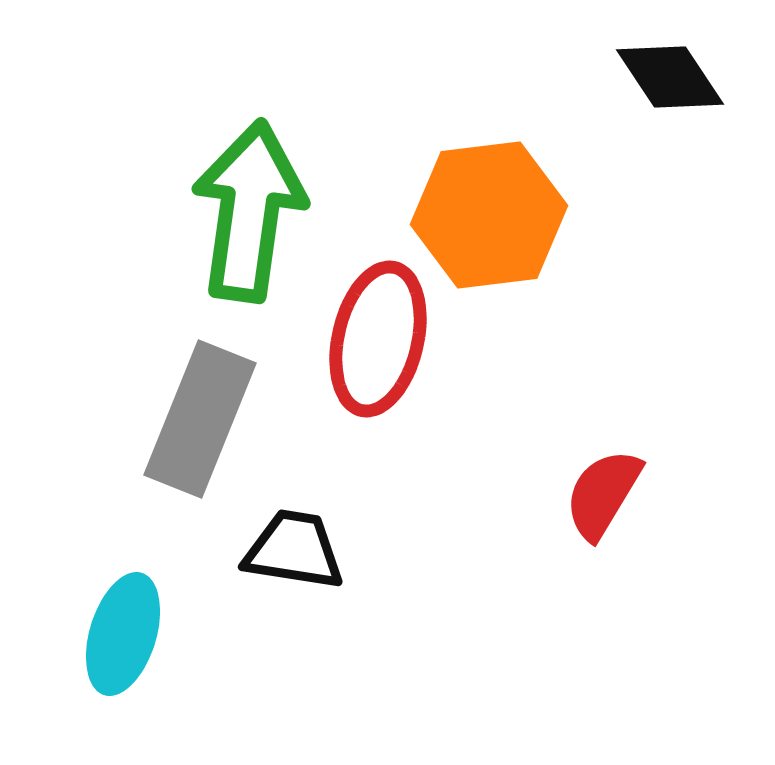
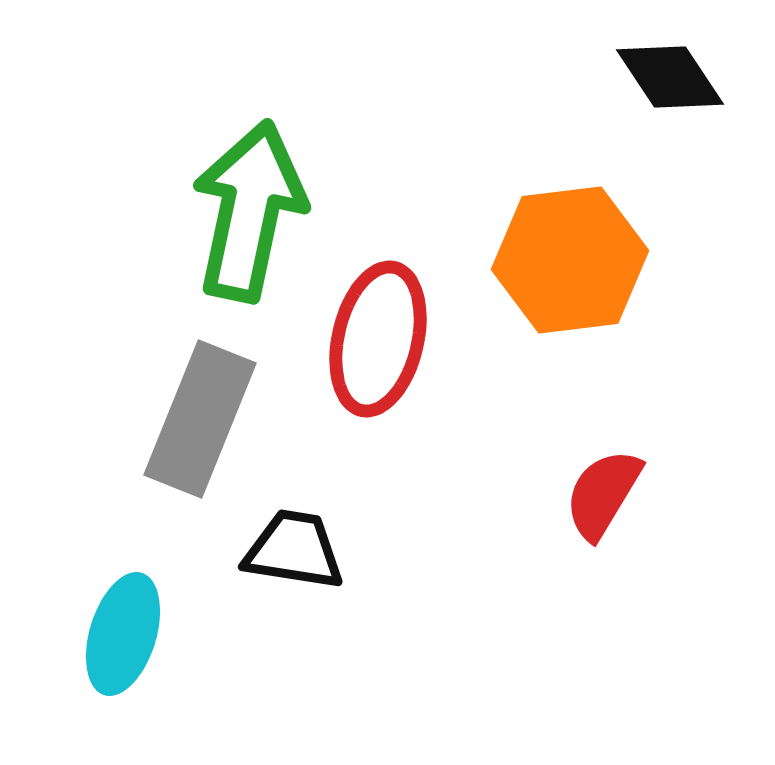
green arrow: rotated 4 degrees clockwise
orange hexagon: moved 81 px right, 45 px down
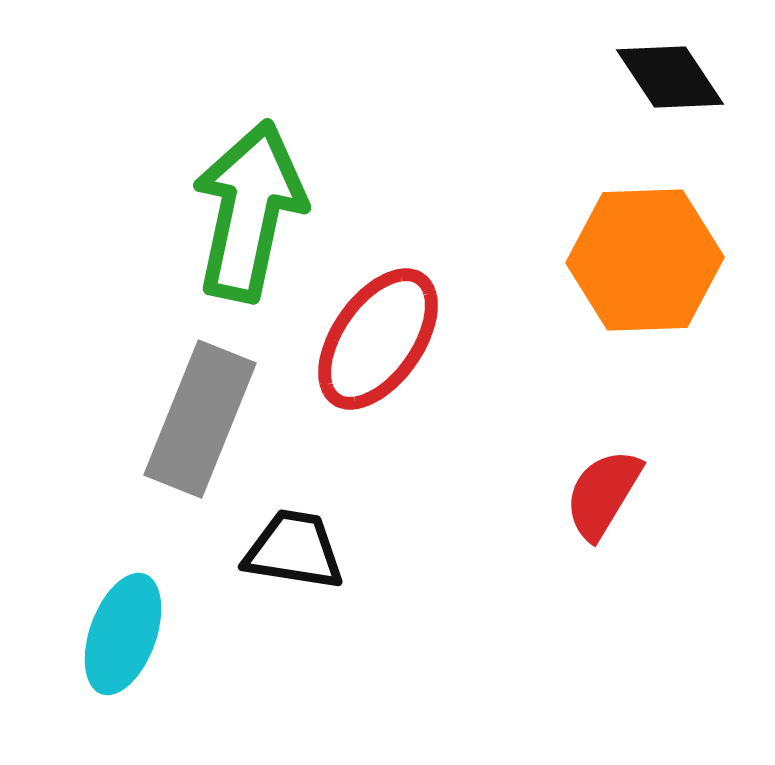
orange hexagon: moved 75 px right; rotated 5 degrees clockwise
red ellipse: rotated 22 degrees clockwise
cyan ellipse: rotated 3 degrees clockwise
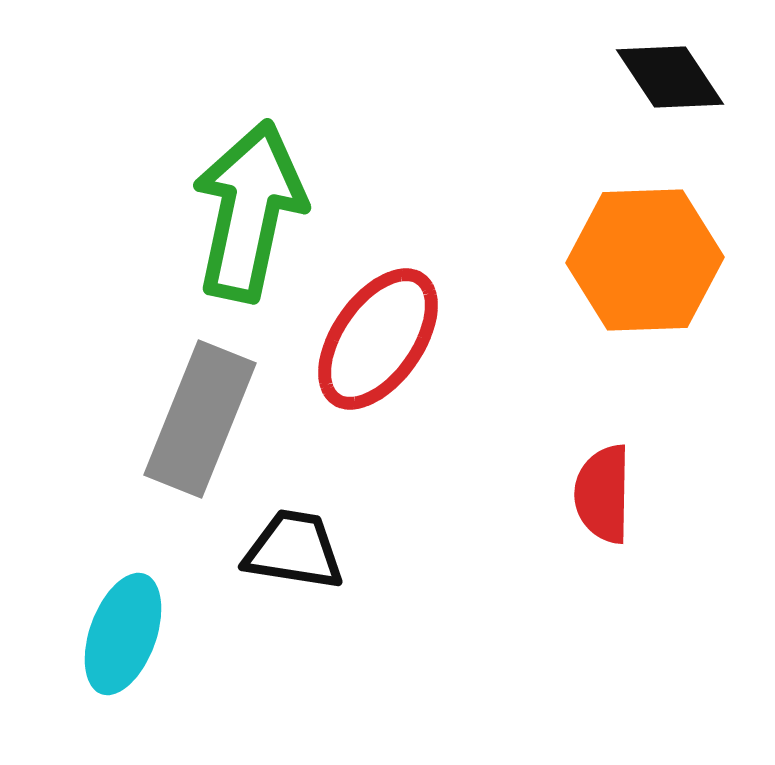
red semicircle: rotated 30 degrees counterclockwise
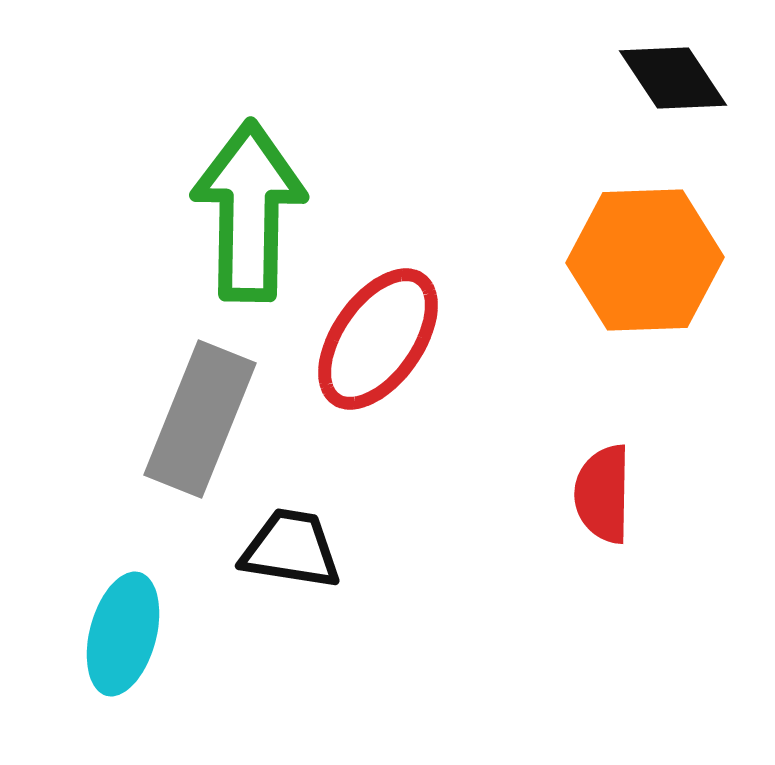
black diamond: moved 3 px right, 1 px down
green arrow: rotated 11 degrees counterclockwise
black trapezoid: moved 3 px left, 1 px up
cyan ellipse: rotated 5 degrees counterclockwise
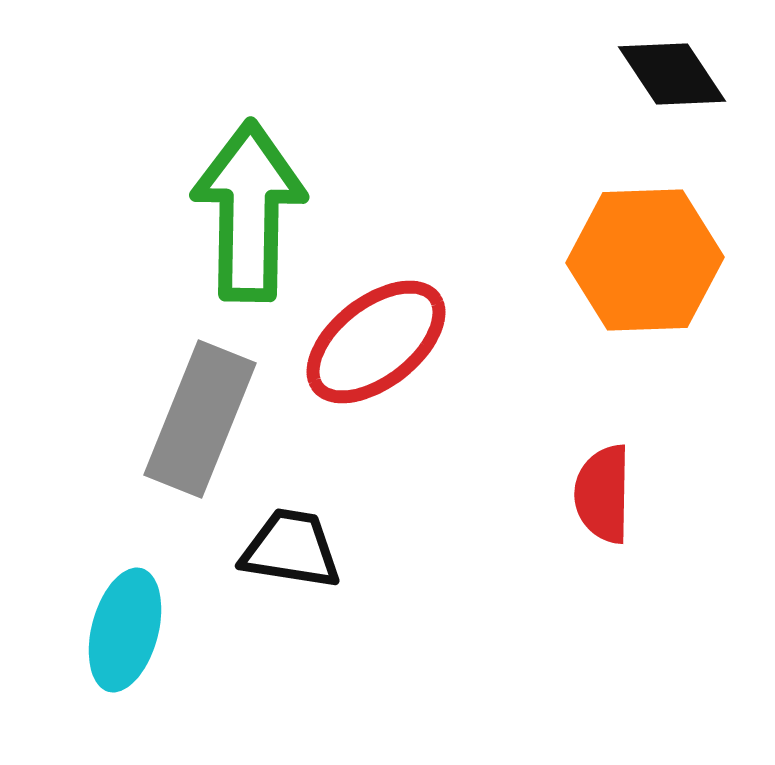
black diamond: moved 1 px left, 4 px up
red ellipse: moved 2 px left, 3 px down; rotated 17 degrees clockwise
cyan ellipse: moved 2 px right, 4 px up
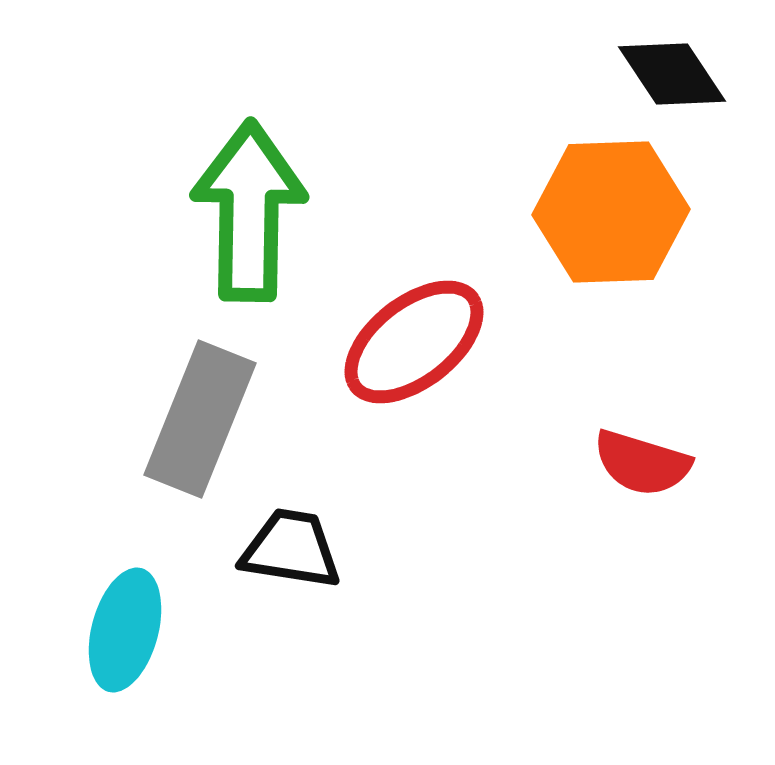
orange hexagon: moved 34 px left, 48 px up
red ellipse: moved 38 px right
red semicircle: moved 39 px right, 31 px up; rotated 74 degrees counterclockwise
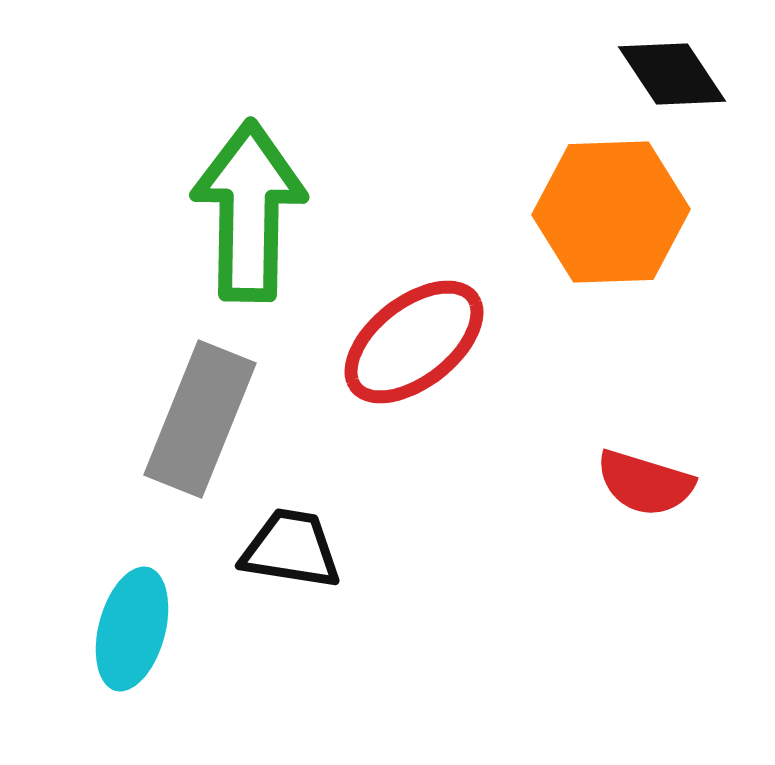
red semicircle: moved 3 px right, 20 px down
cyan ellipse: moved 7 px right, 1 px up
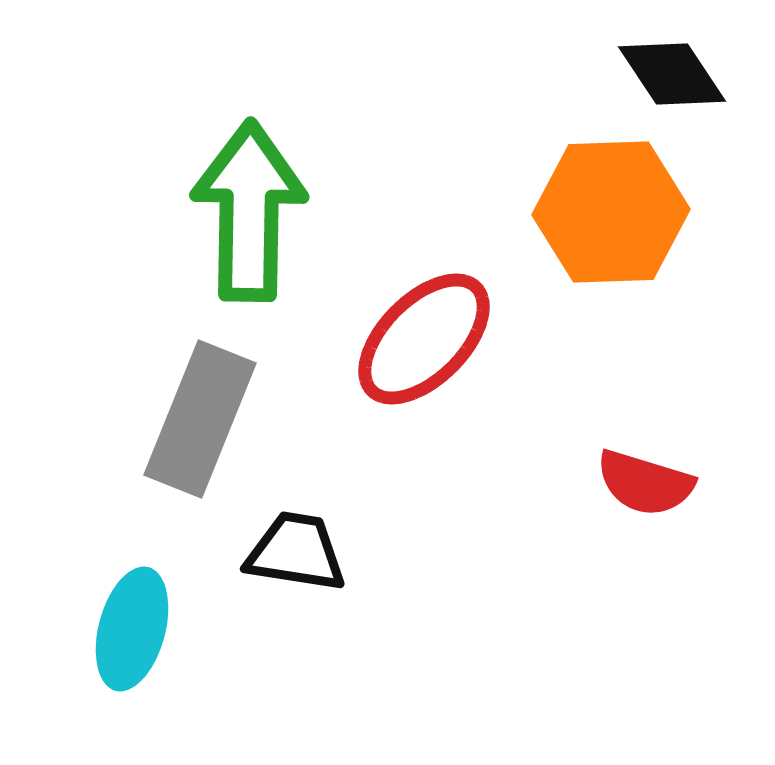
red ellipse: moved 10 px right, 3 px up; rotated 7 degrees counterclockwise
black trapezoid: moved 5 px right, 3 px down
